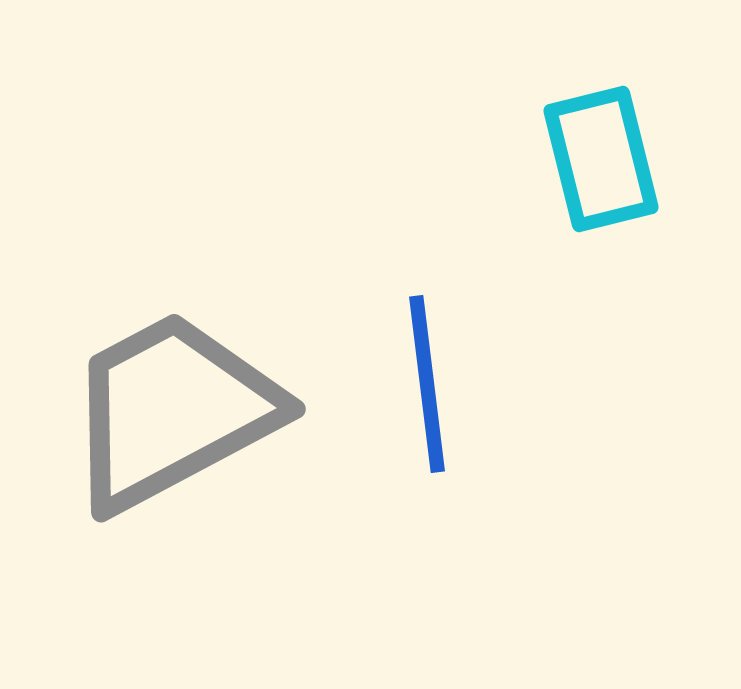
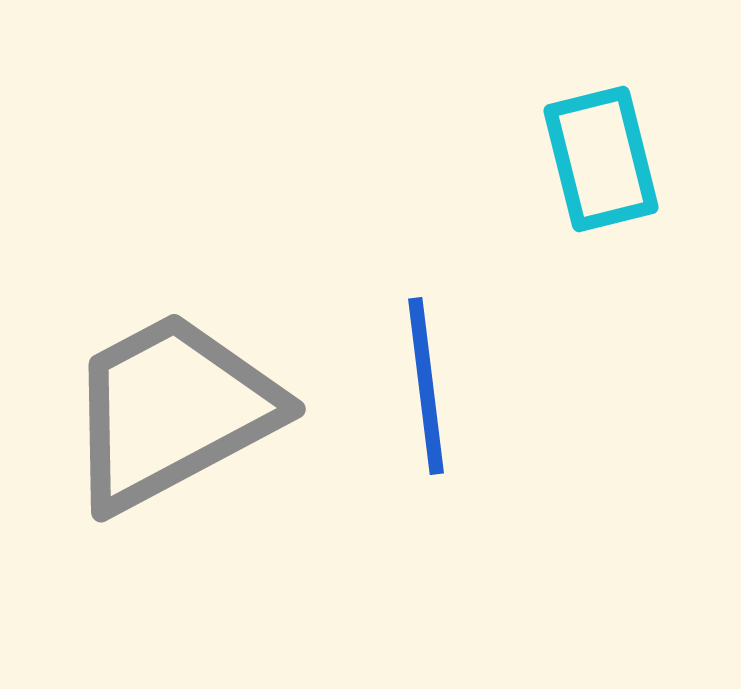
blue line: moved 1 px left, 2 px down
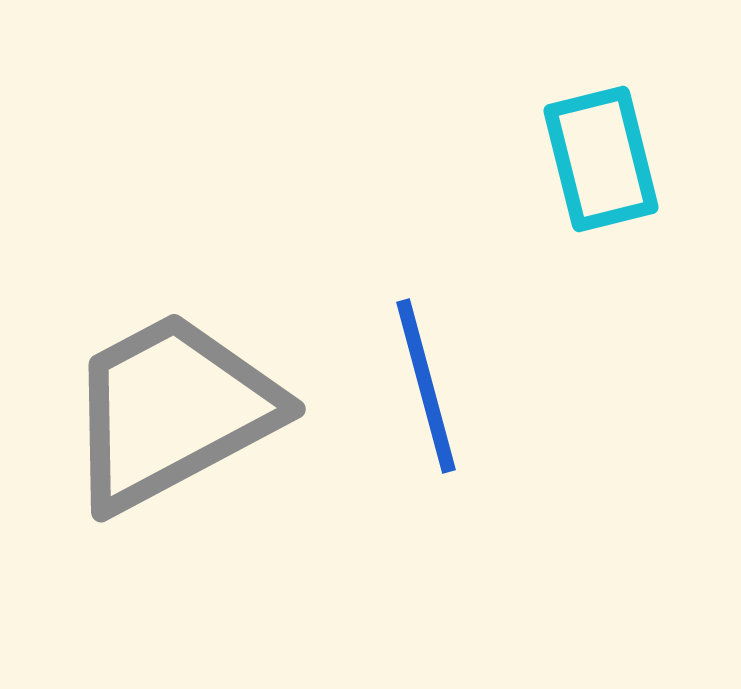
blue line: rotated 8 degrees counterclockwise
